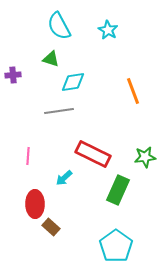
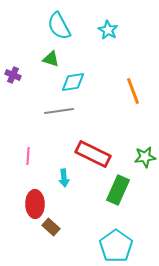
purple cross: rotated 28 degrees clockwise
cyan arrow: rotated 54 degrees counterclockwise
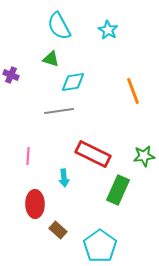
purple cross: moved 2 px left
green star: moved 1 px left, 1 px up
brown rectangle: moved 7 px right, 3 px down
cyan pentagon: moved 16 px left
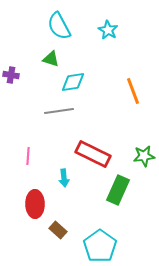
purple cross: rotated 14 degrees counterclockwise
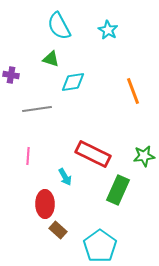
gray line: moved 22 px left, 2 px up
cyan arrow: moved 1 px right, 1 px up; rotated 24 degrees counterclockwise
red ellipse: moved 10 px right
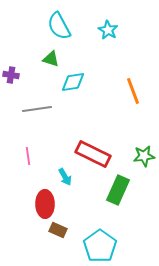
pink line: rotated 12 degrees counterclockwise
brown rectangle: rotated 18 degrees counterclockwise
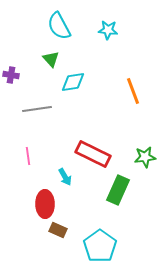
cyan star: rotated 24 degrees counterclockwise
green triangle: rotated 30 degrees clockwise
green star: moved 1 px right, 1 px down
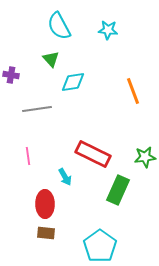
brown rectangle: moved 12 px left, 3 px down; rotated 18 degrees counterclockwise
